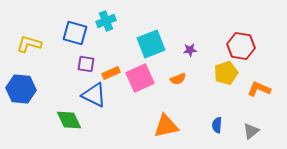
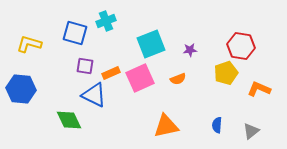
purple square: moved 1 px left, 2 px down
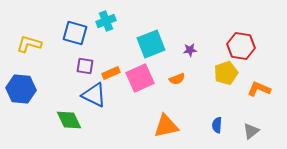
orange semicircle: moved 1 px left
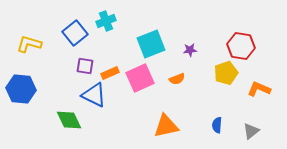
blue square: rotated 35 degrees clockwise
orange rectangle: moved 1 px left
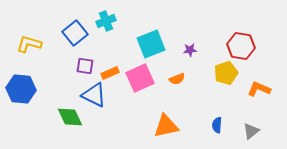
green diamond: moved 1 px right, 3 px up
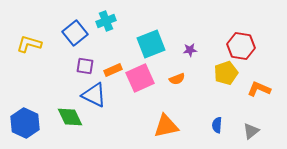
orange rectangle: moved 3 px right, 3 px up
blue hexagon: moved 4 px right, 34 px down; rotated 20 degrees clockwise
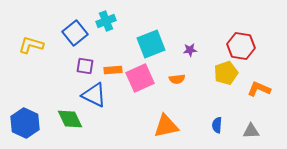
yellow L-shape: moved 2 px right, 1 px down
orange rectangle: rotated 18 degrees clockwise
orange semicircle: rotated 14 degrees clockwise
green diamond: moved 2 px down
gray triangle: rotated 36 degrees clockwise
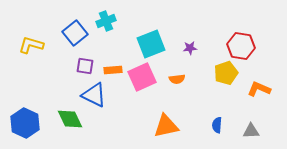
purple star: moved 2 px up
pink square: moved 2 px right, 1 px up
